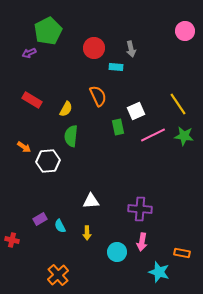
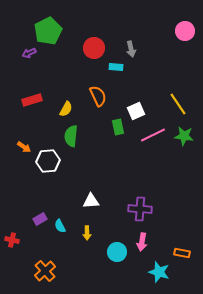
red rectangle: rotated 48 degrees counterclockwise
orange cross: moved 13 px left, 4 px up
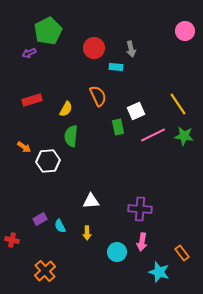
orange rectangle: rotated 42 degrees clockwise
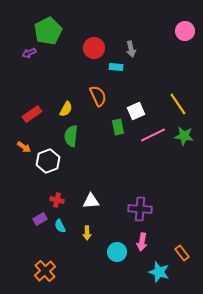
red rectangle: moved 14 px down; rotated 18 degrees counterclockwise
white hexagon: rotated 15 degrees counterclockwise
red cross: moved 45 px right, 40 px up
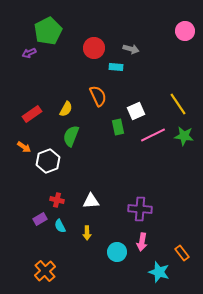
gray arrow: rotated 63 degrees counterclockwise
green semicircle: rotated 15 degrees clockwise
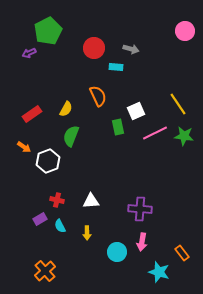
pink line: moved 2 px right, 2 px up
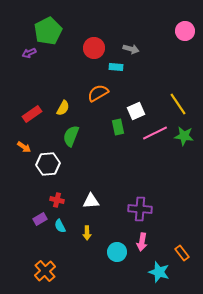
orange semicircle: moved 3 px up; rotated 95 degrees counterclockwise
yellow semicircle: moved 3 px left, 1 px up
white hexagon: moved 3 px down; rotated 15 degrees clockwise
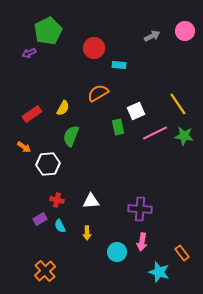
gray arrow: moved 21 px right, 13 px up; rotated 42 degrees counterclockwise
cyan rectangle: moved 3 px right, 2 px up
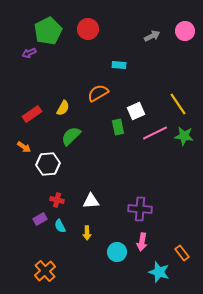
red circle: moved 6 px left, 19 px up
green semicircle: rotated 25 degrees clockwise
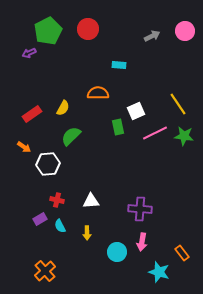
orange semicircle: rotated 30 degrees clockwise
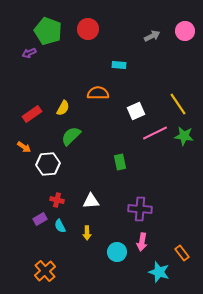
green pentagon: rotated 24 degrees counterclockwise
green rectangle: moved 2 px right, 35 px down
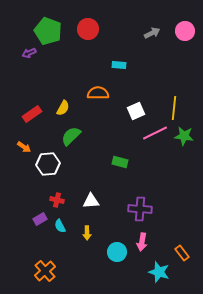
gray arrow: moved 3 px up
yellow line: moved 4 px left, 4 px down; rotated 40 degrees clockwise
green rectangle: rotated 63 degrees counterclockwise
